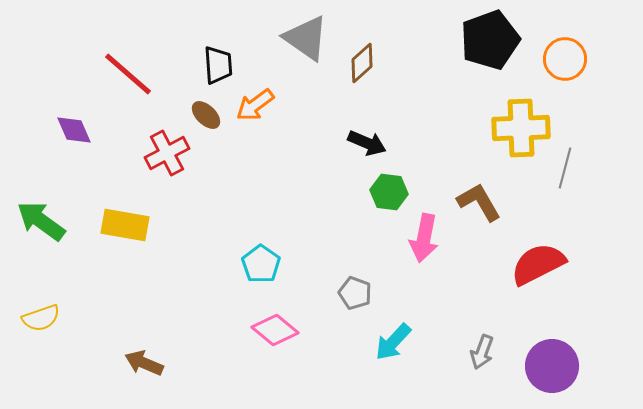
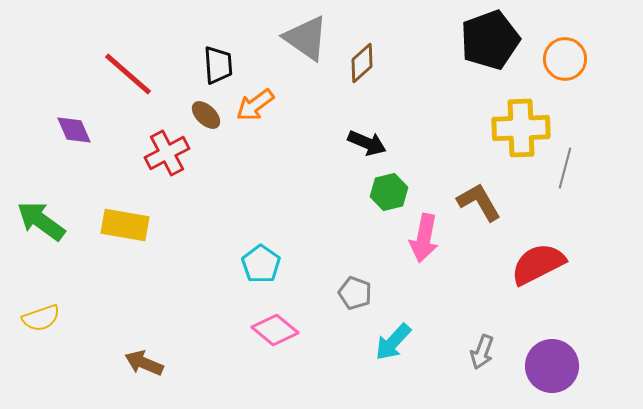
green hexagon: rotated 21 degrees counterclockwise
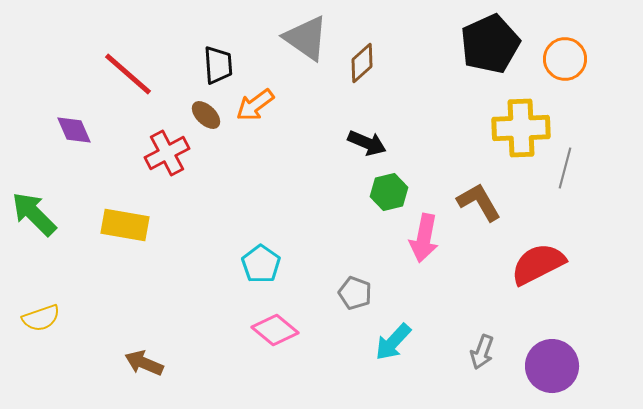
black pentagon: moved 4 px down; rotated 4 degrees counterclockwise
green arrow: moved 7 px left, 7 px up; rotated 9 degrees clockwise
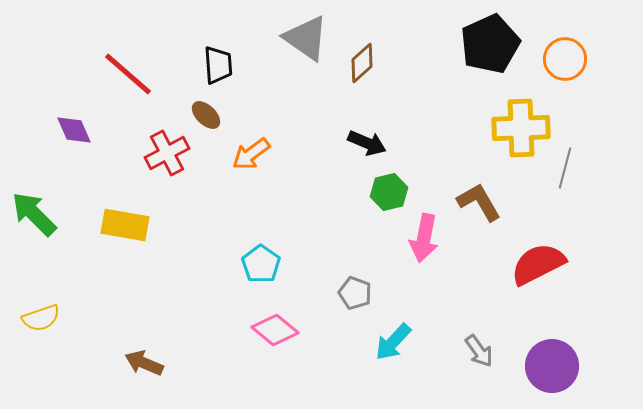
orange arrow: moved 4 px left, 49 px down
gray arrow: moved 3 px left, 1 px up; rotated 56 degrees counterclockwise
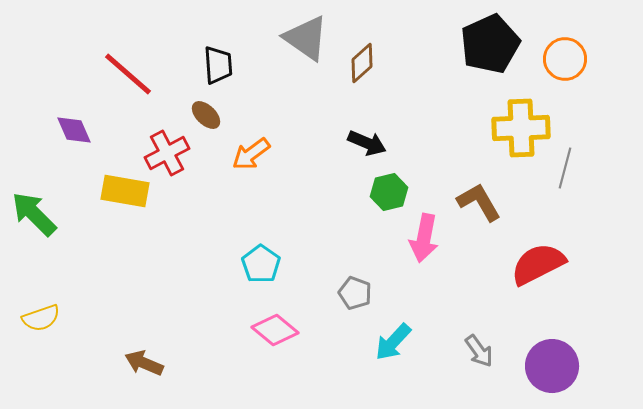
yellow rectangle: moved 34 px up
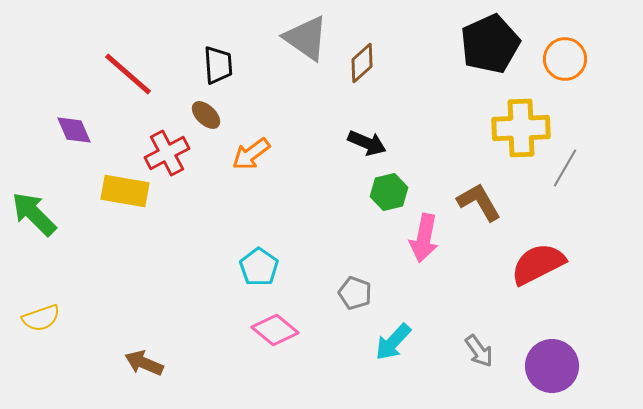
gray line: rotated 15 degrees clockwise
cyan pentagon: moved 2 px left, 3 px down
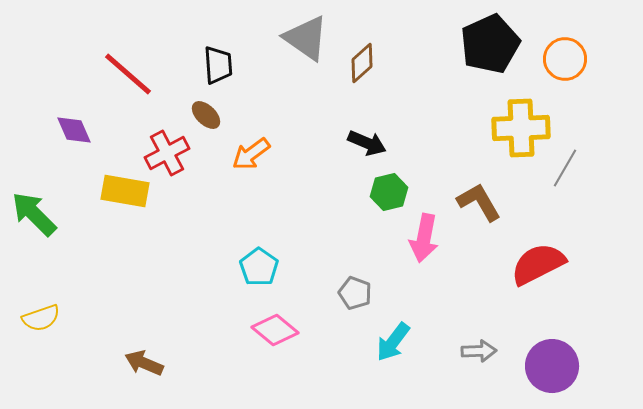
cyan arrow: rotated 6 degrees counterclockwise
gray arrow: rotated 56 degrees counterclockwise
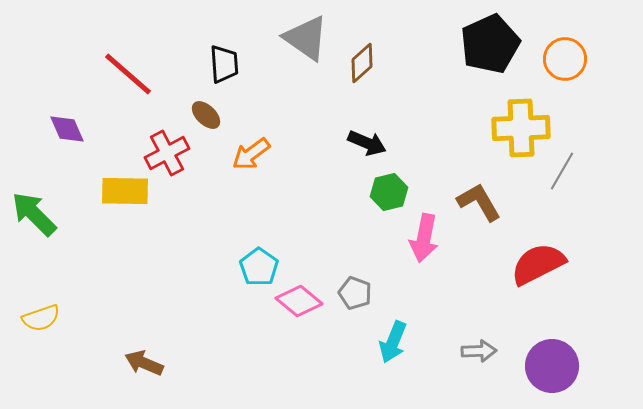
black trapezoid: moved 6 px right, 1 px up
purple diamond: moved 7 px left, 1 px up
gray line: moved 3 px left, 3 px down
yellow rectangle: rotated 9 degrees counterclockwise
pink diamond: moved 24 px right, 29 px up
cyan arrow: rotated 15 degrees counterclockwise
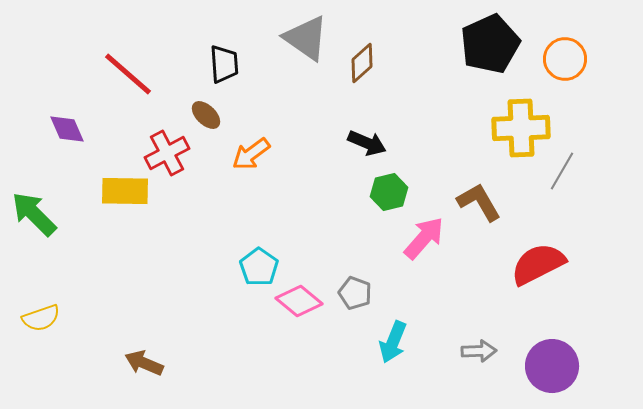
pink arrow: rotated 150 degrees counterclockwise
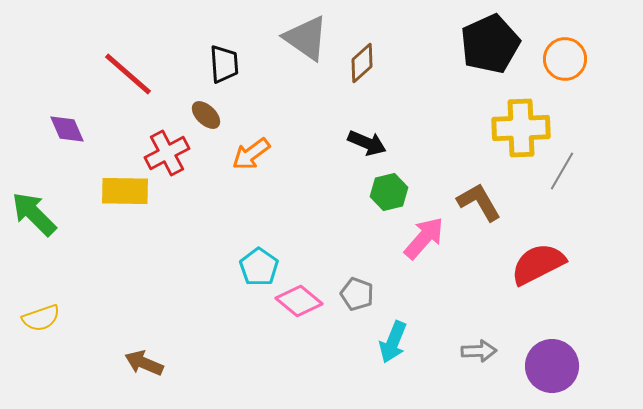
gray pentagon: moved 2 px right, 1 px down
